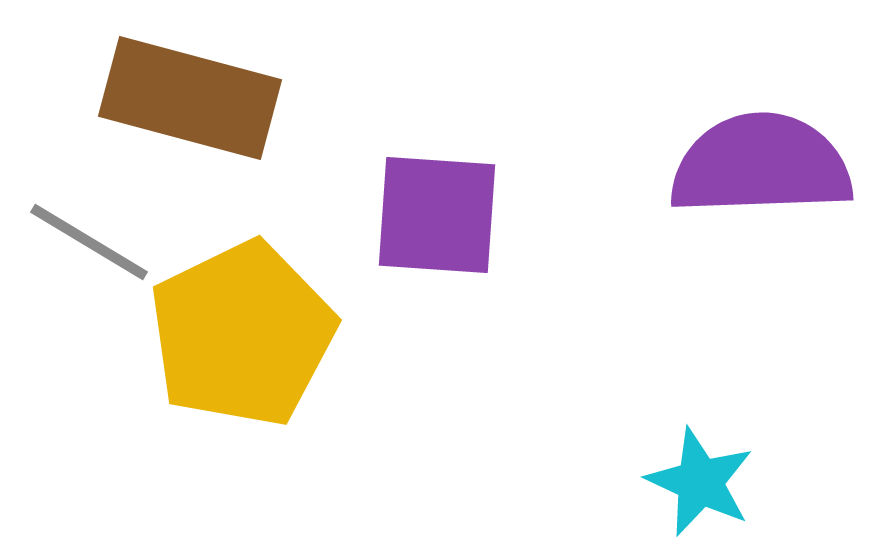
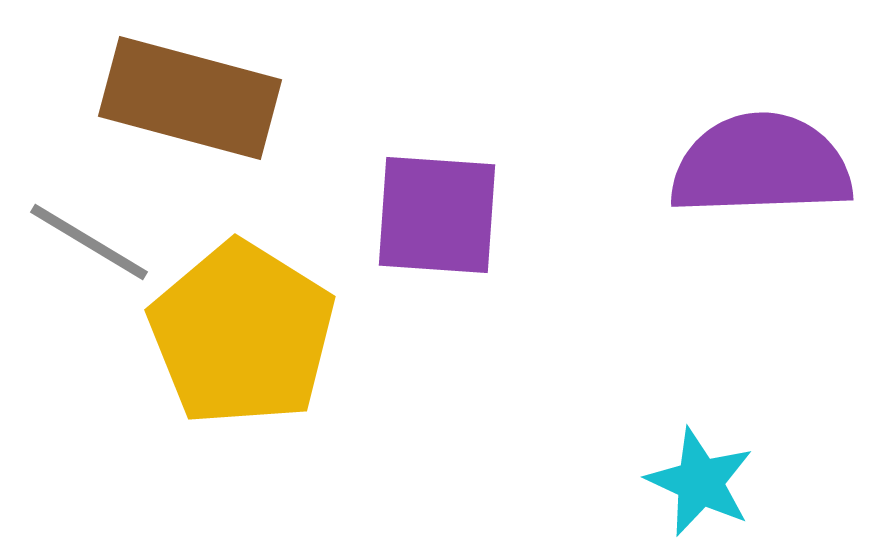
yellow pentagon: rotated 14 degrees counterclockwise
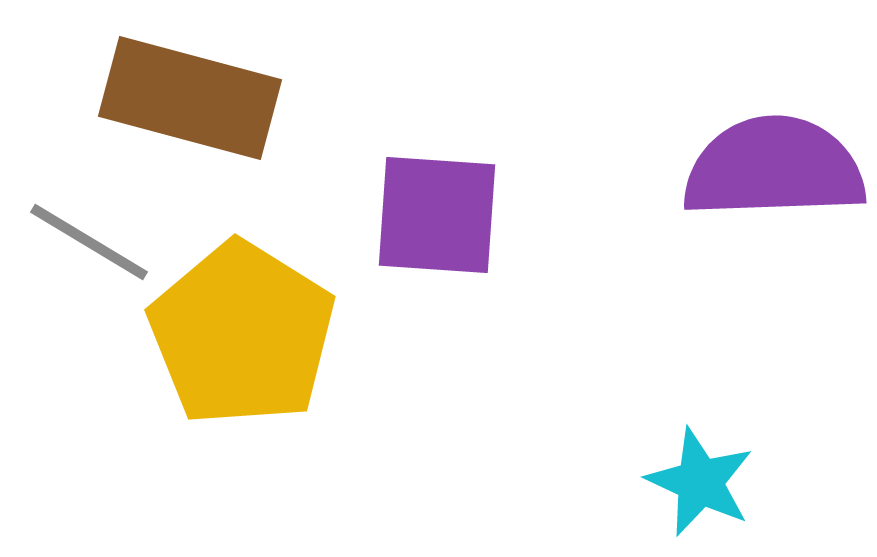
purple semicircle: moved 13 px right, 3 px down
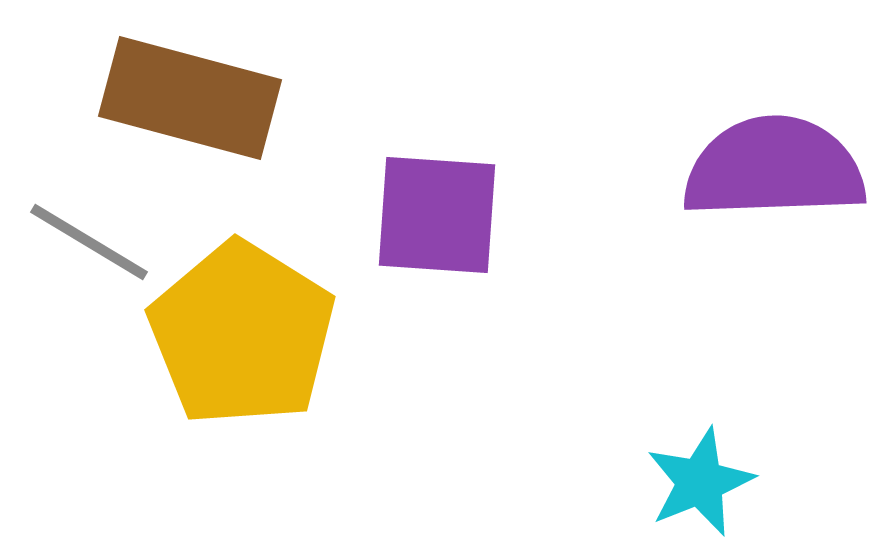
cyan star: rotated 25 degrees clockwise
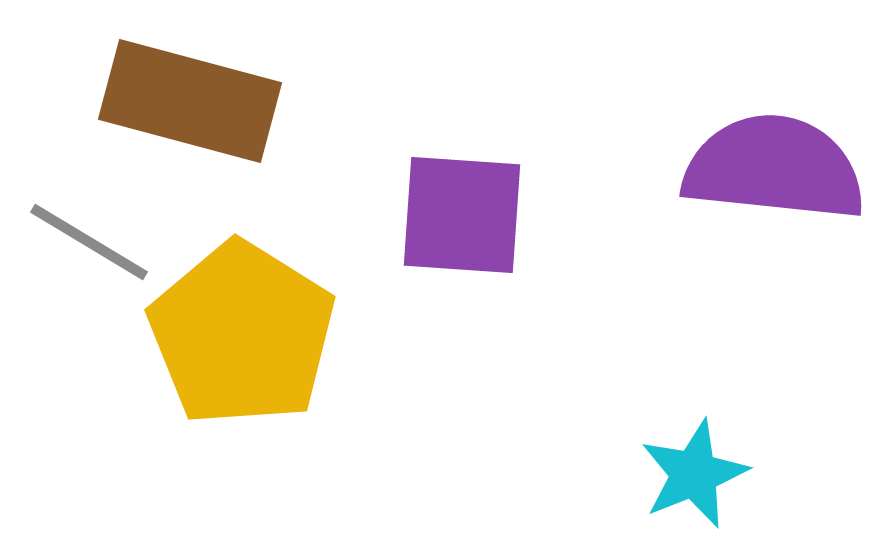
brown rectangle: moved 3 px down
purple semicircle: rotated 8 degrees clockwise
purple square: moved 25 px right
cyan star: moved 6 px left, 8 px up
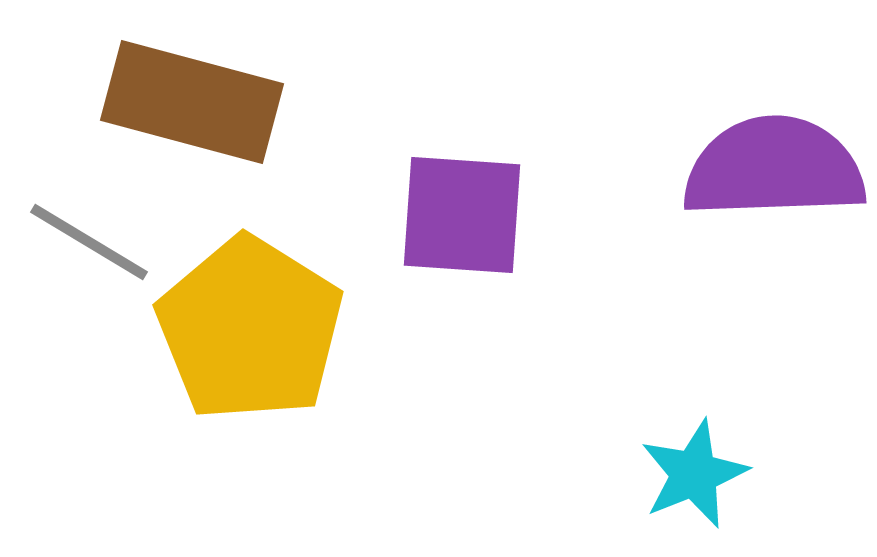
brown rectangle: moved 2 px right, 1 px down
purple semicircle: rotated 8 degrees counterclockwise
yellow pentagon: moved 8 px right, 5 px up
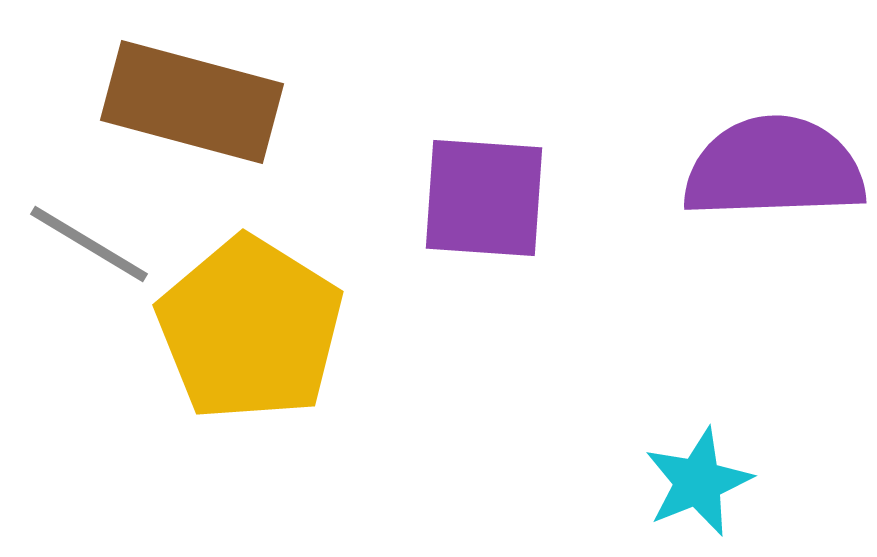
purple square: moved 22 px right, 17 px up
gray line: moved 2 px down
cyan star: moved 4 px right, 8 px down
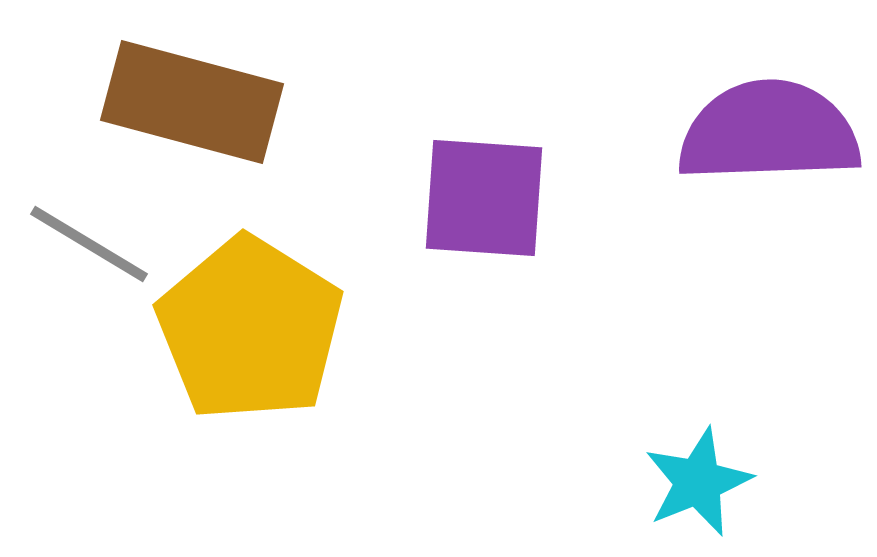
purple semicircle: moved 5 px left, 36 px up
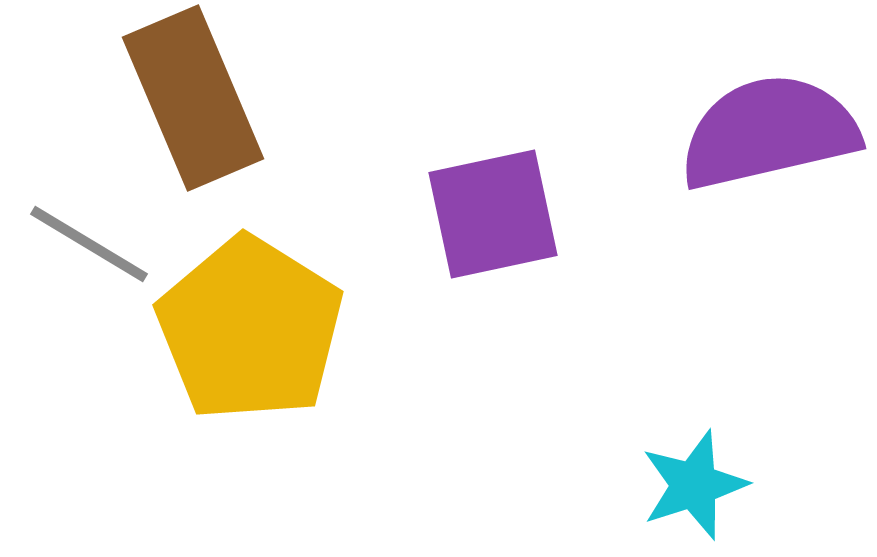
brown rectangle: moved 1 px right, 4 px up; rotated 52 degrees clockwise
purple semicircle: rotated 11 degrees counterclockwise
purple square: moved 9 px right, 16 px down; rotated 16 degrees counterclockwise
cyan star: moved 4 px left, 3 px down; rotated 4 degrees clockwise
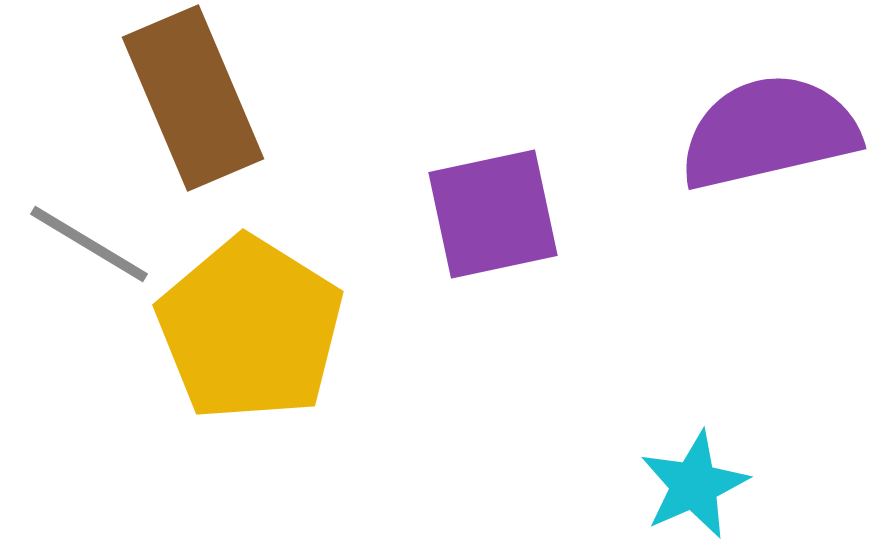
cyan star: rotated 6 degrees counterclockwise
